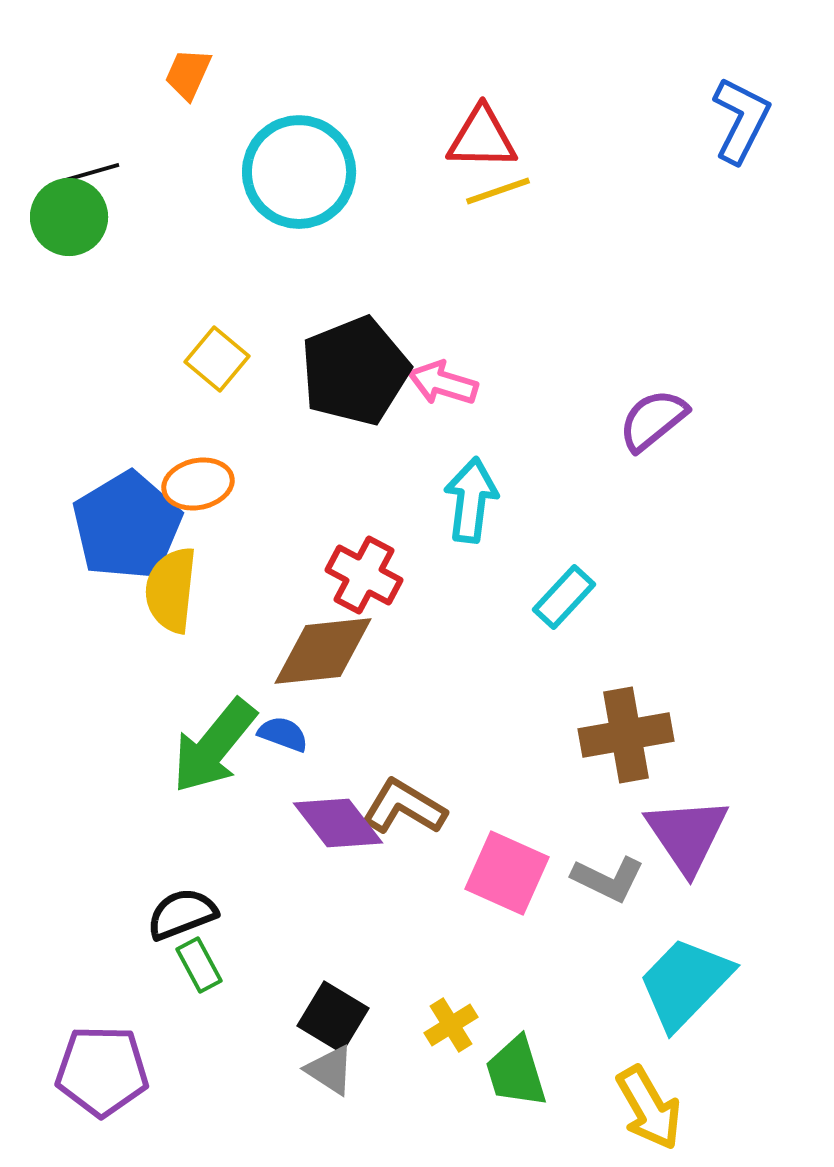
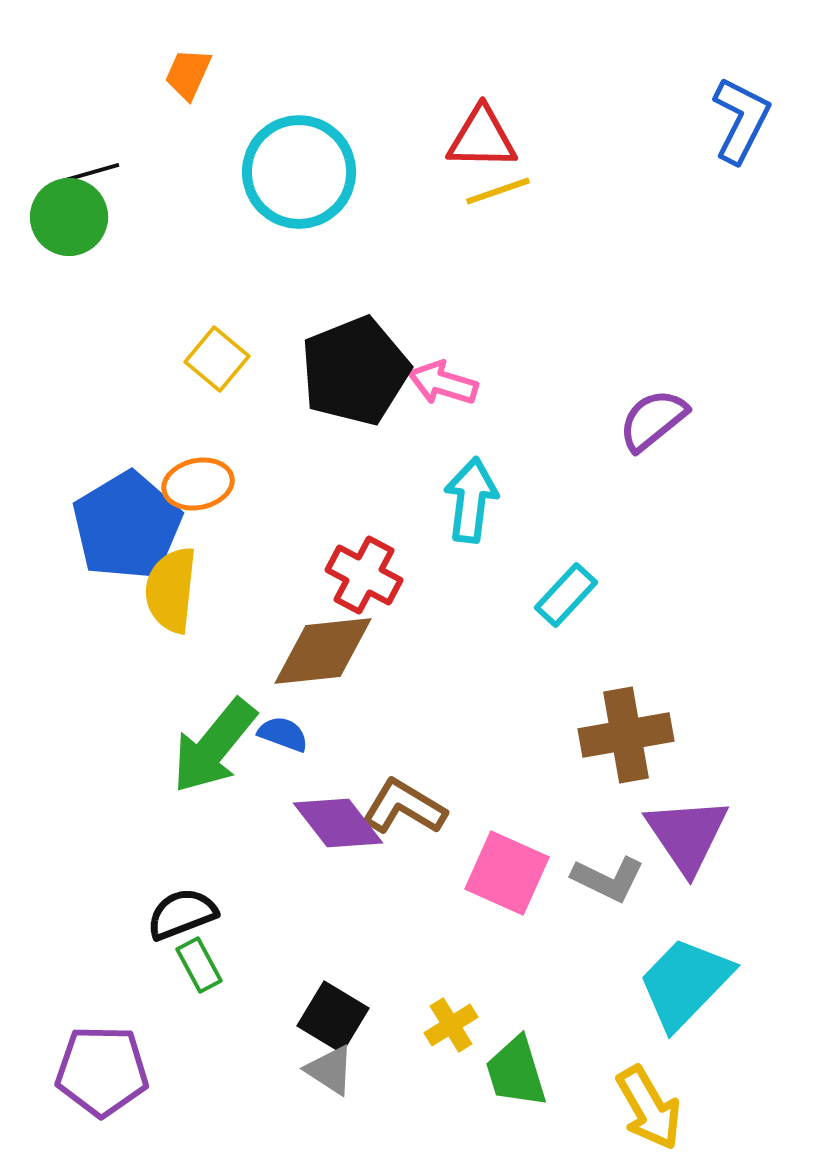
cyan rectangle: moved 2 px right, 2 px up
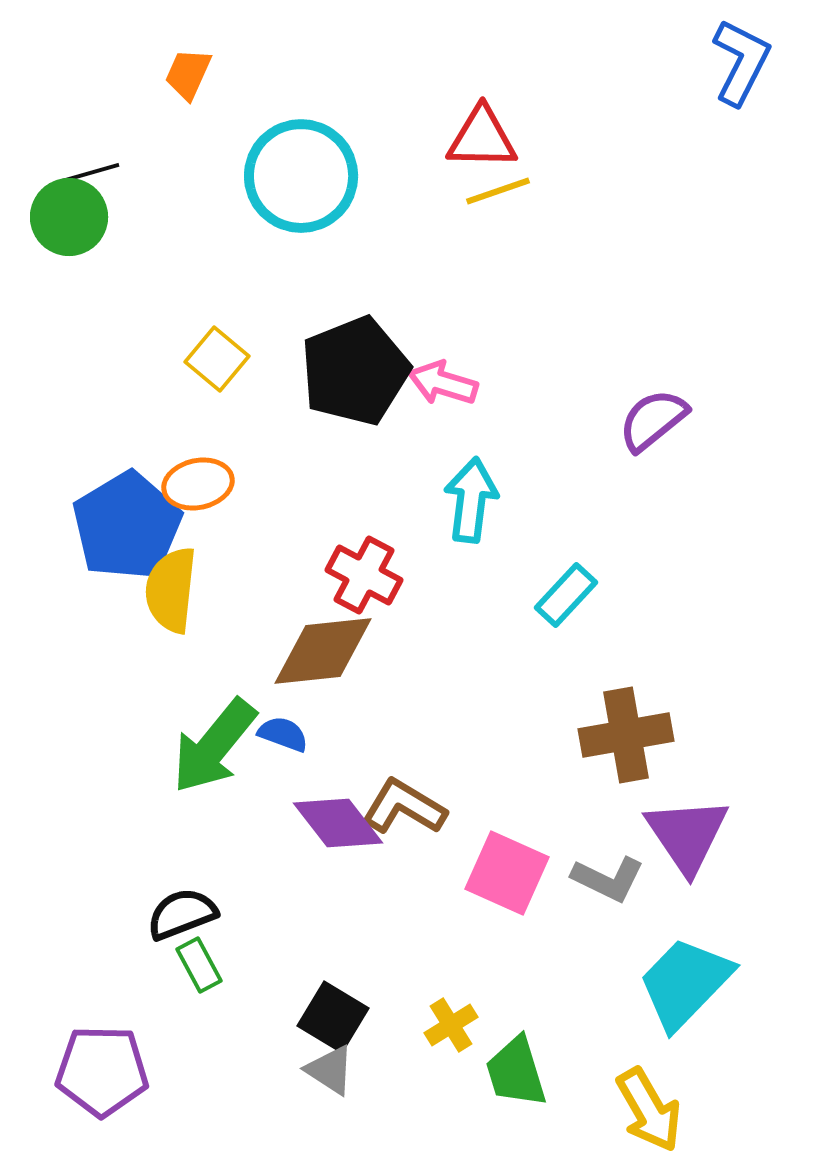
blue L-shape: moved 58 px up
cyan circle: moved 2 px right, 4 px down
yellow arrow: moved 2 px down
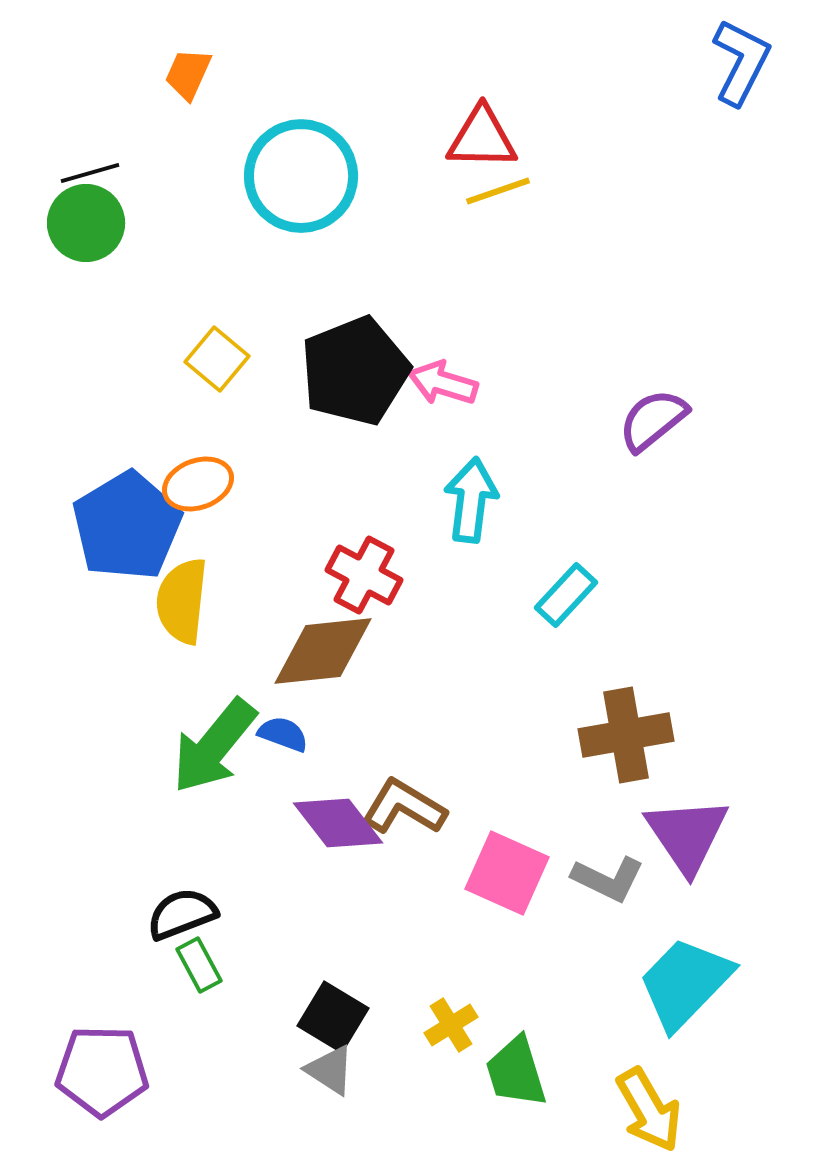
green circle: moved 17 px right, 6 px down
orange ellipse: rotated 8 degrees counterclockwise
yellow semicircle: moved 11 px right, 11 px down
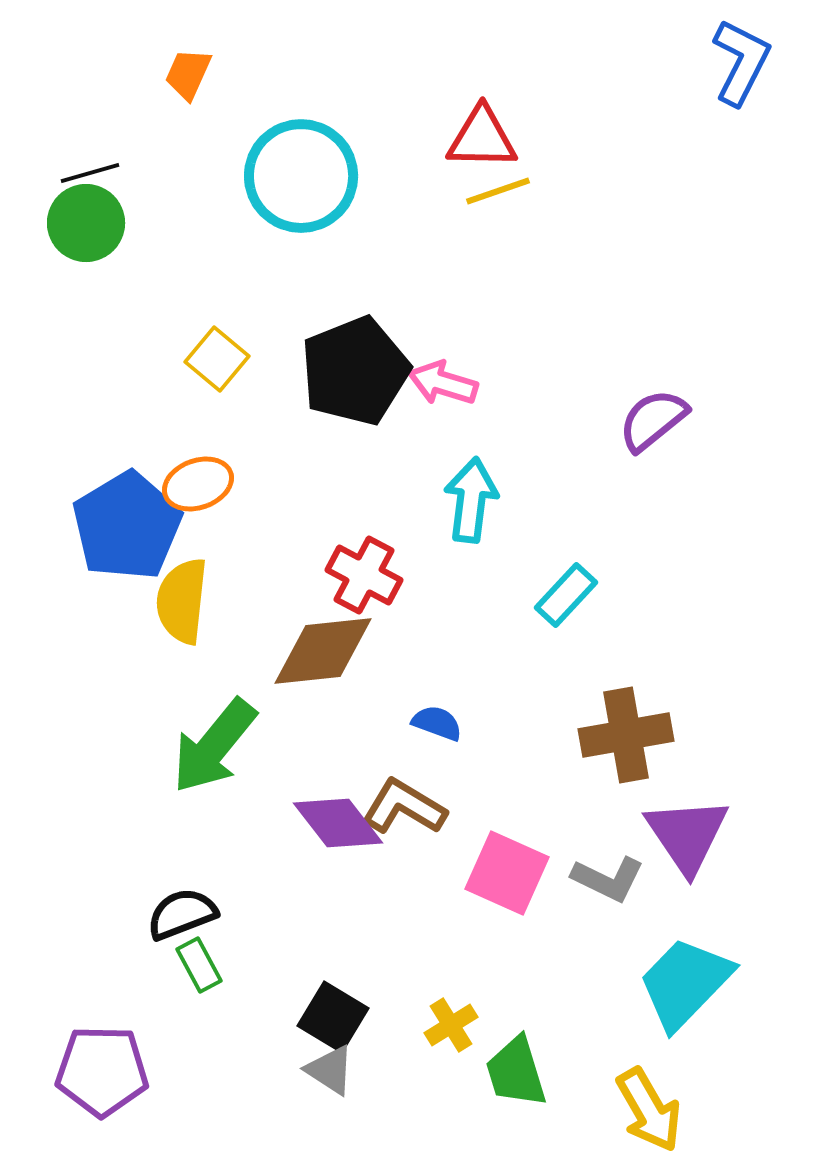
blue semicircle: moved 154 px right, 11 px up
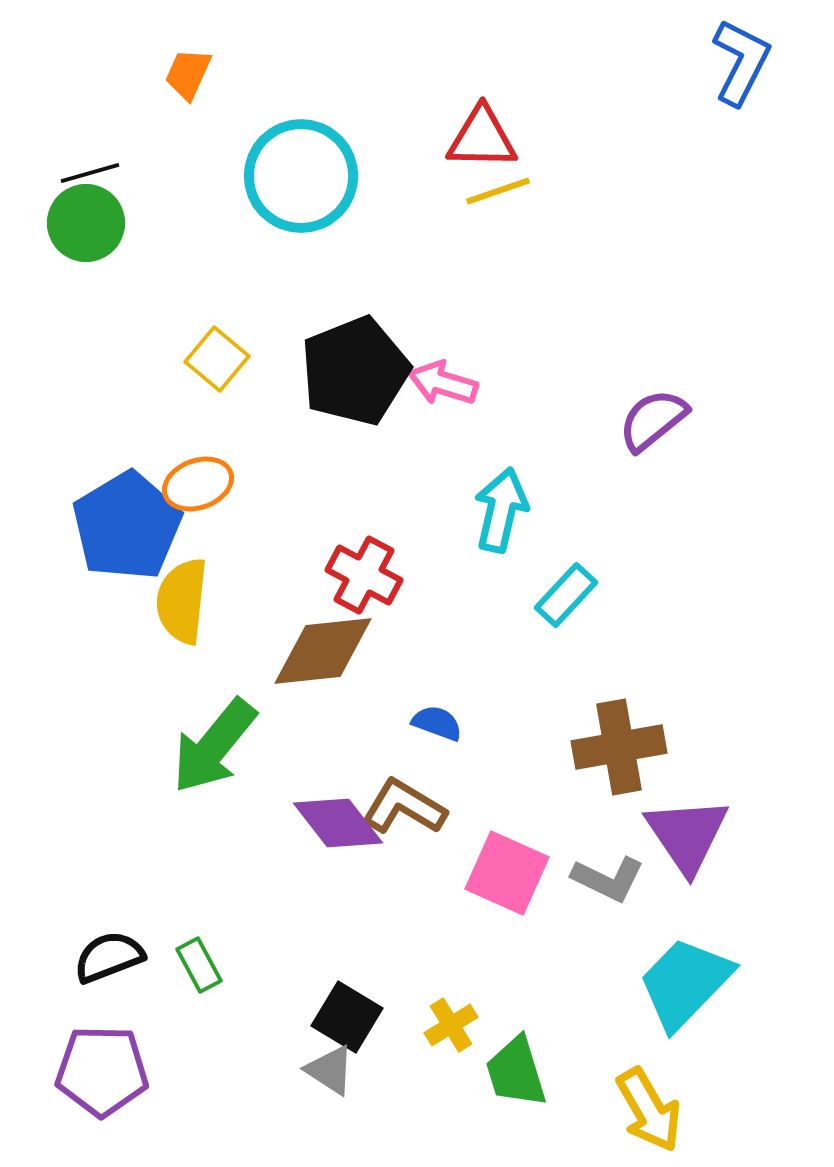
cyan arrow: moved 30 px right, 10 px down; rotated 6 degrees clockwise
brown cross: moved 7 px left, 12 px down
black semicircle: moved 73 px left, 43 px down
black square: moved 14 px right
